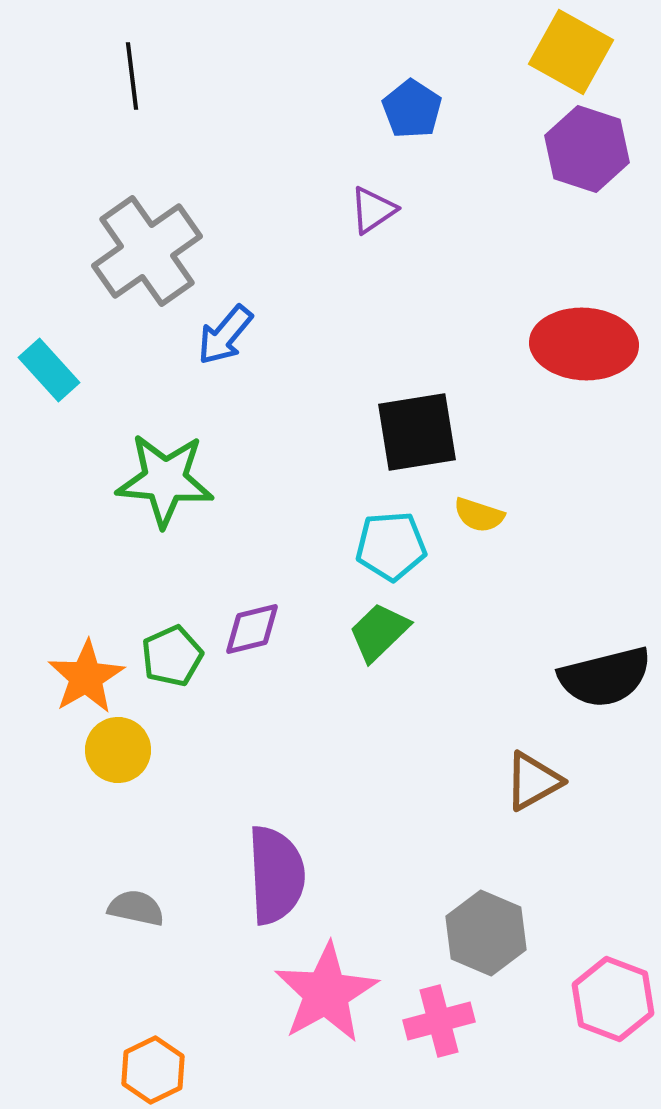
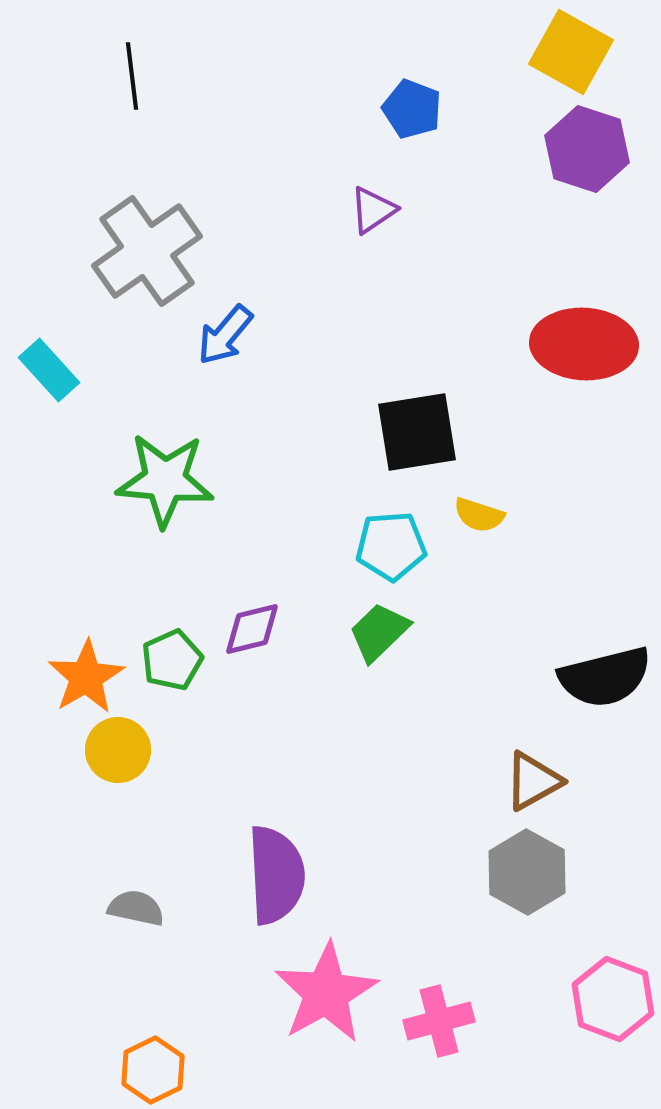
blue pentagon: rotated 12 degrees counterclockwise
green pentagon: moved 4 px down
gray hexagon: moved 41 px right, 61 px up; rotated 6 degrees clockwise
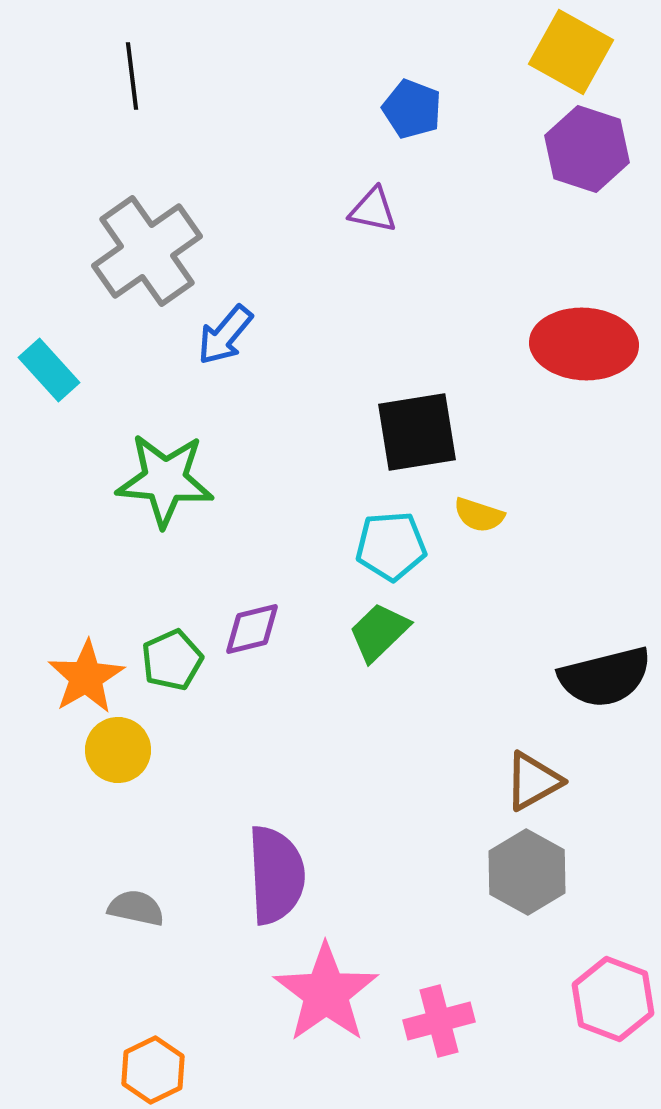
purple triangle: rotated 46 degrees clockwise
pink star: rotated 6 degrees counterclockwise
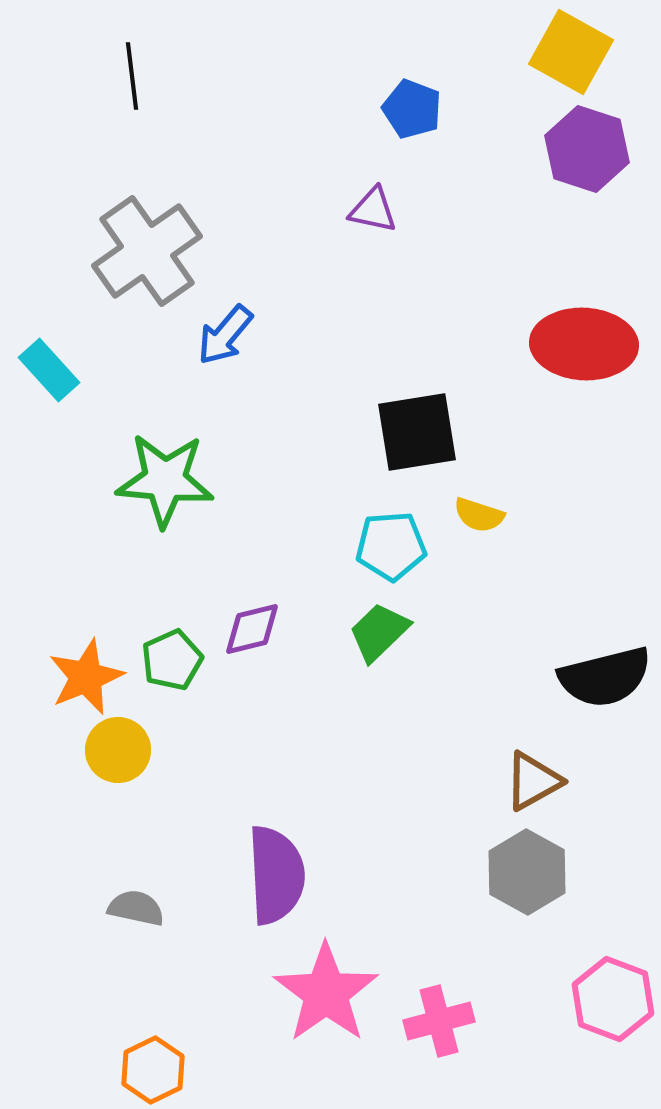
orange star: rotated 8 degrees clockwise
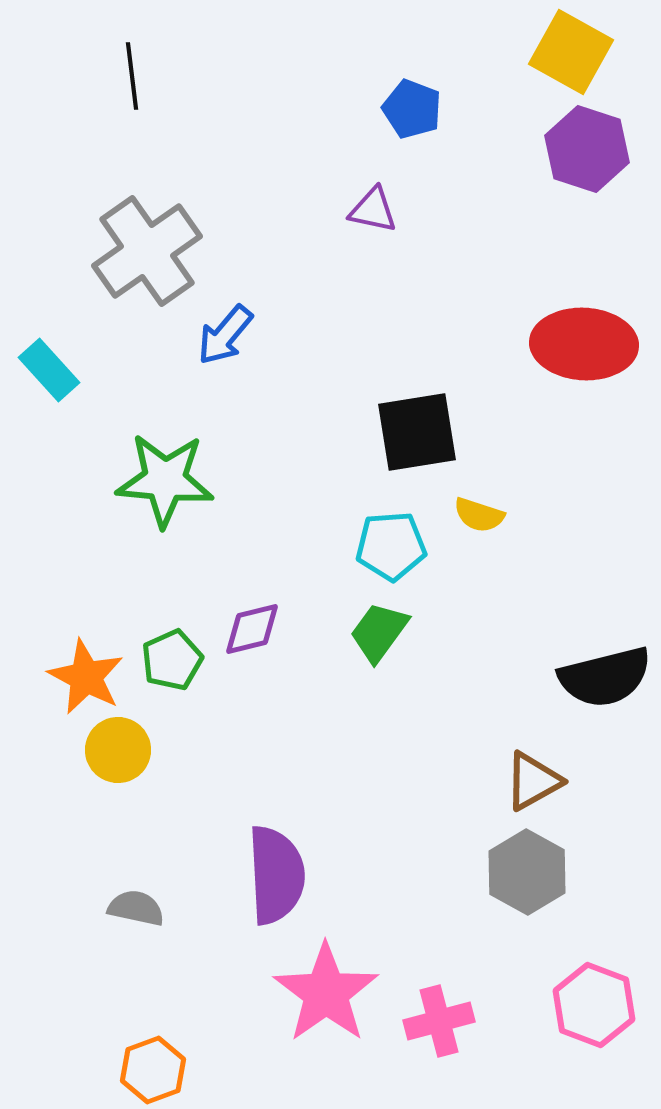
green trapezoid: rotated 10 degrees counterclockwise
orange star: rotated 22 degrees counterclockwise
pink hexagon: moved 19 px left, 6 px down
orange hexagon: rotated 6 degrees clockwise
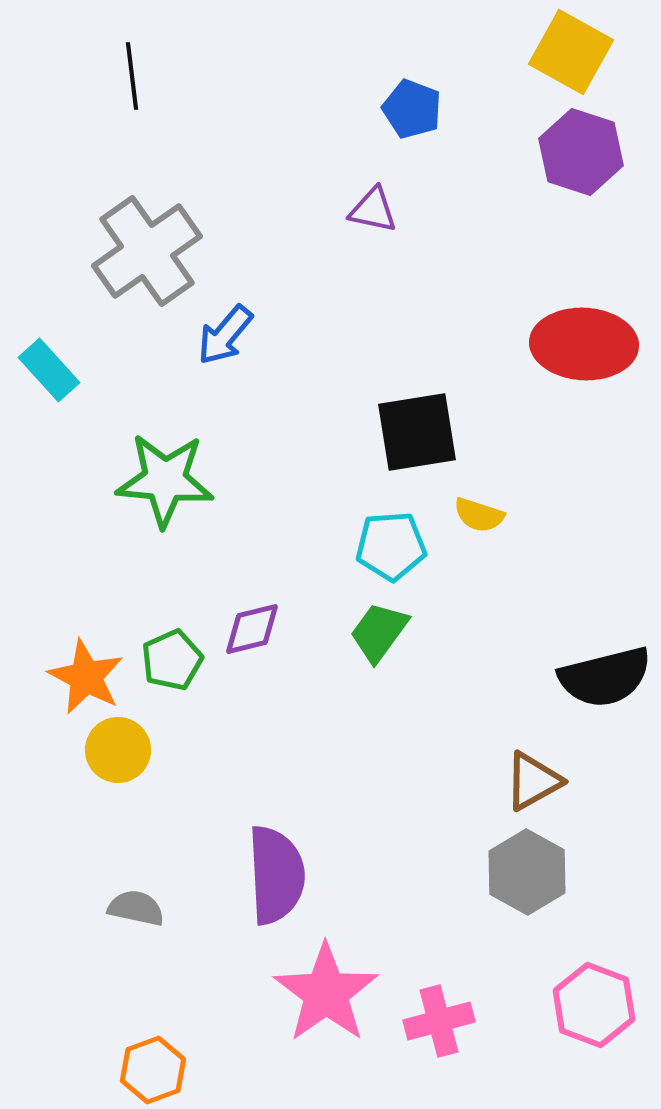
purple hexagon: moved 6 px left, 3 px down
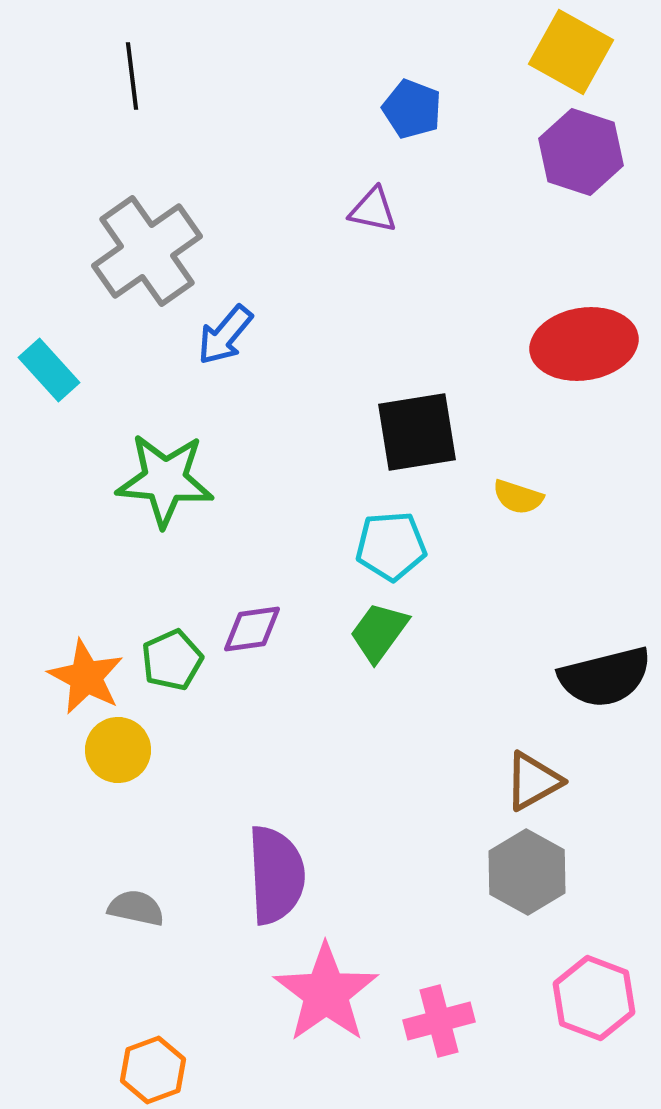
red ellipse: rotated 12 degrees counterclockwise
yellow semicircle: moved 39 px right, 18 px up
purple diamond: rotated 6 degrees clockwise
pink hexagon: moved 7 px up
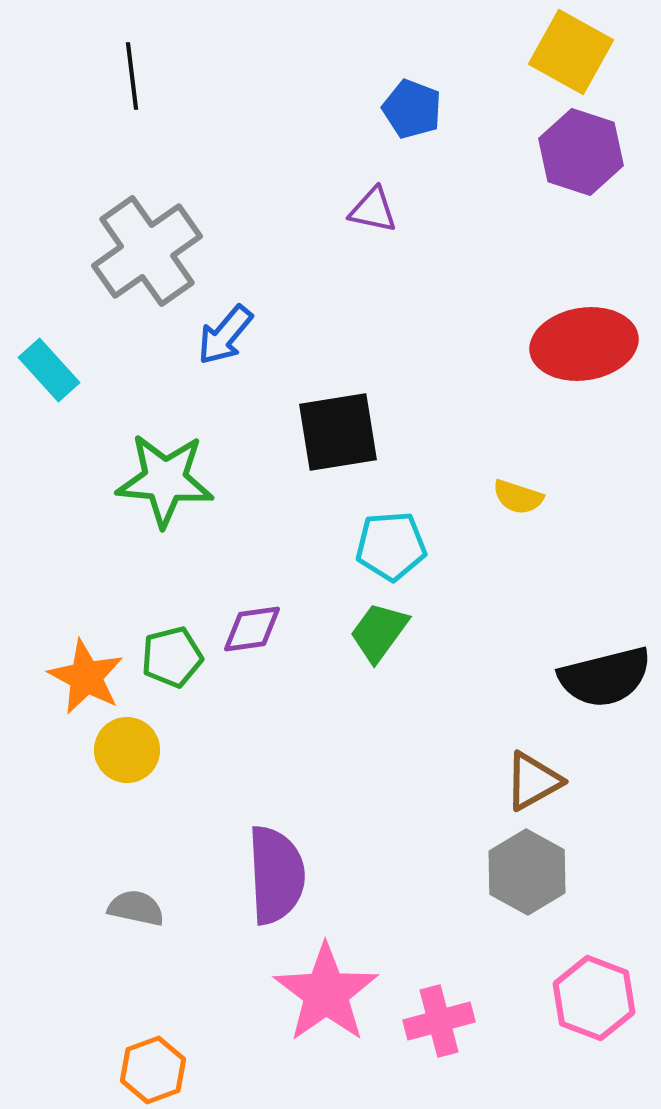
black square: moved 79 px left
green pentagon: moved 3 px up; rotated 10 degrees clockwise
yellow circle: moved 9 px right
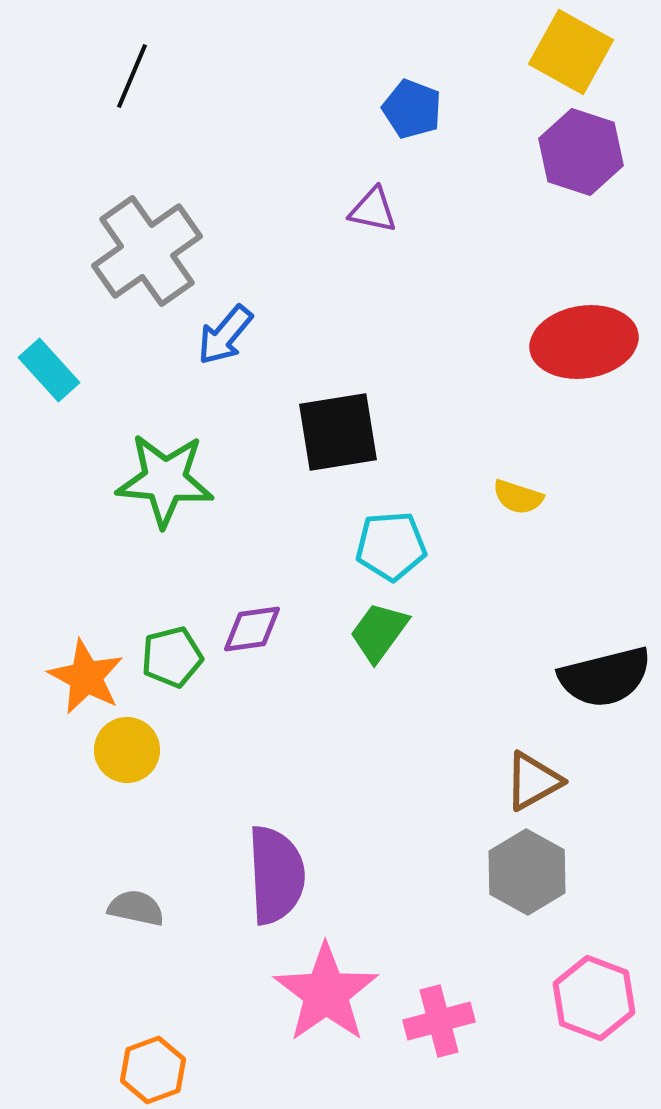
black line: rotated 30 degrees clockwise
red ellipse: moved 2 px up
